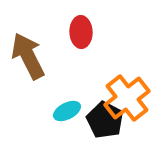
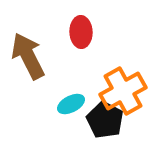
orange cross: moved 4 px left, 7 px up; rotated 9 degrees clockwise
cyan ellipse: moved 4 px right, 7 px up
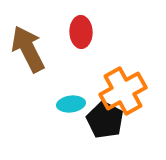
brown arrow: moved 7 px up
cyan ellipse: rotated 20 degrees clockwise
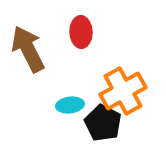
cyan ellipse: moved 1 px left, 1 px down
black pentagon: moved 2 px left, 3 px down
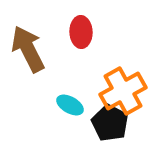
cyan ellipse: rotated 36 degrees clockwise
black pentagon: moved 7 px right
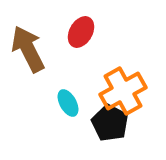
red ellipse: rotated 32 degrees clockwise
cyan ellipse: moved 2 px left, 2 px up; rotated 32 degrees clockwise
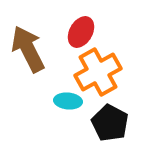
orange cross: moved 25 px left, 19 px up
cyan ellipse: moved 2 px up; rotated 56 degrees counterclockwise
